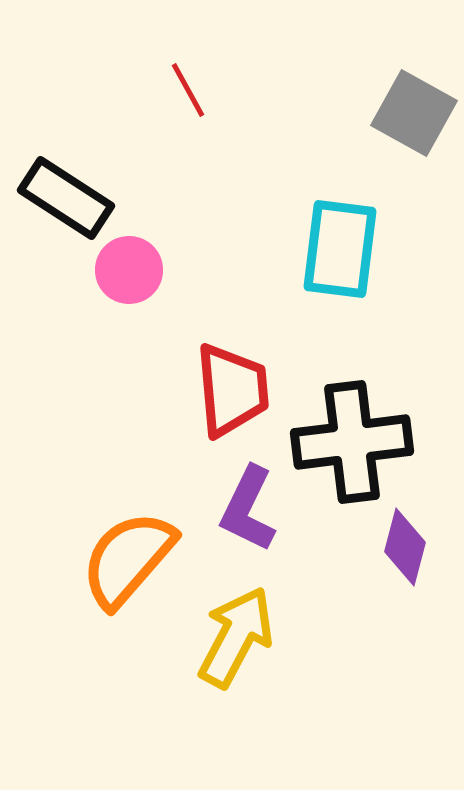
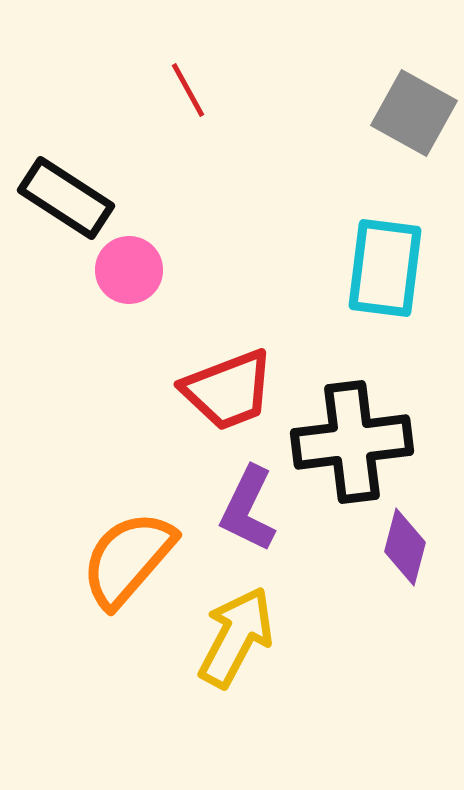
cyan rectangle: moved 45 px right, 19 px down
red trapezoid: moved 4 px left; rotated 74 degrees clockwise
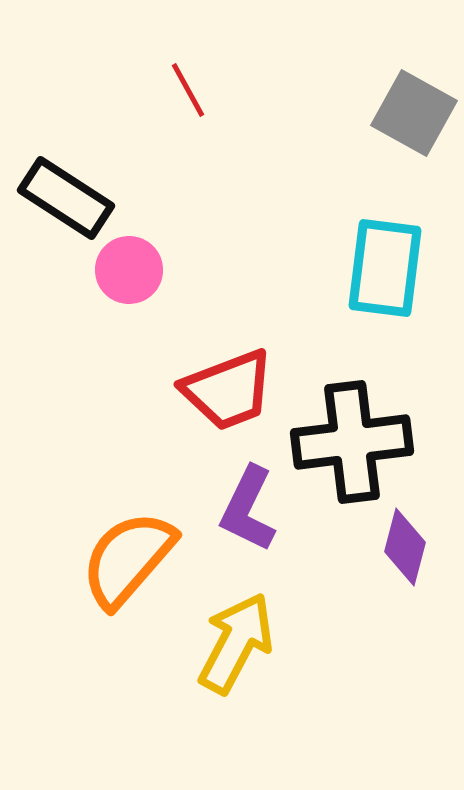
yellow arrow: moved 6 px down
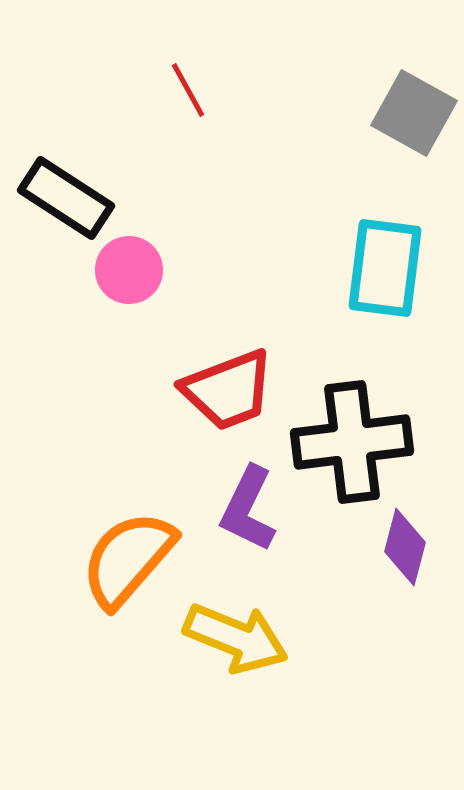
yellow arrow: moved 5 px up; rotated 84 degrees clockwise
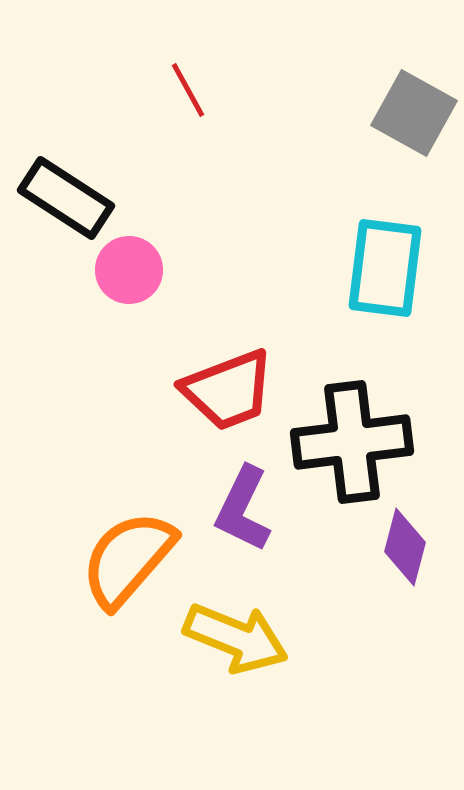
purple L-shape: moved 5 px left
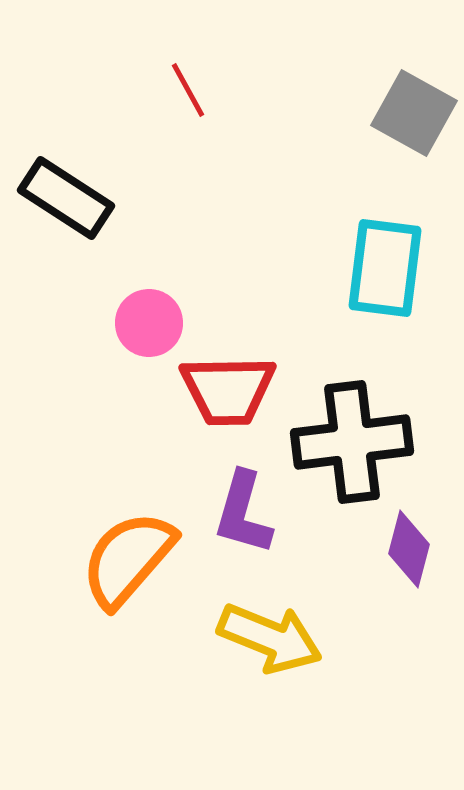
pink circle: moved 20 px right, 53 px down
red trapezoid: rotated 20 degrees clockwise
purple L-shape: moved 4 px down; rotated 10 degrees counterclockwise
purple diamond: moved 4 px right, 2 px down
yellow arrow: moved 34 px right
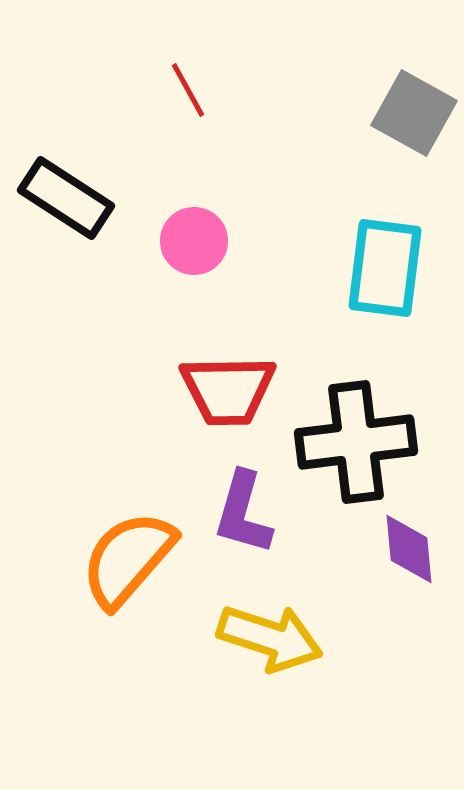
pink circle: moved 45 px right, 82 px up
black cross: moved 4 px right
purple diamond: rotated 20 degrees counterclockwise
yellow arrow: rotated 4 degrees counterclockwise
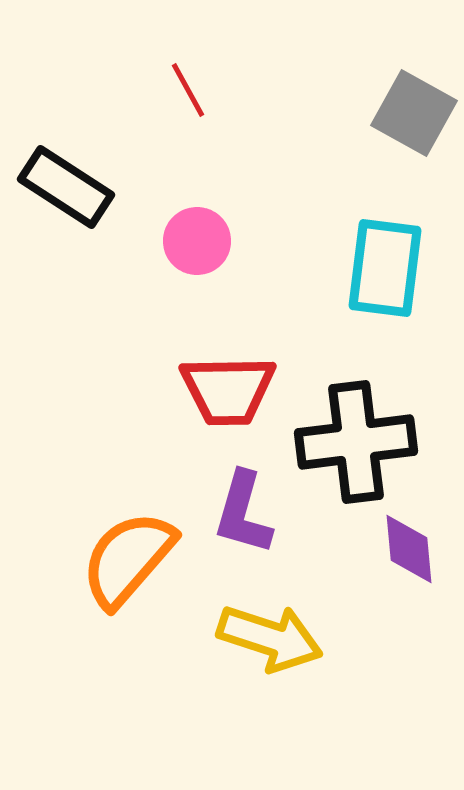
black rectangle: moved 11 px up
pink circle: moved 3 px right
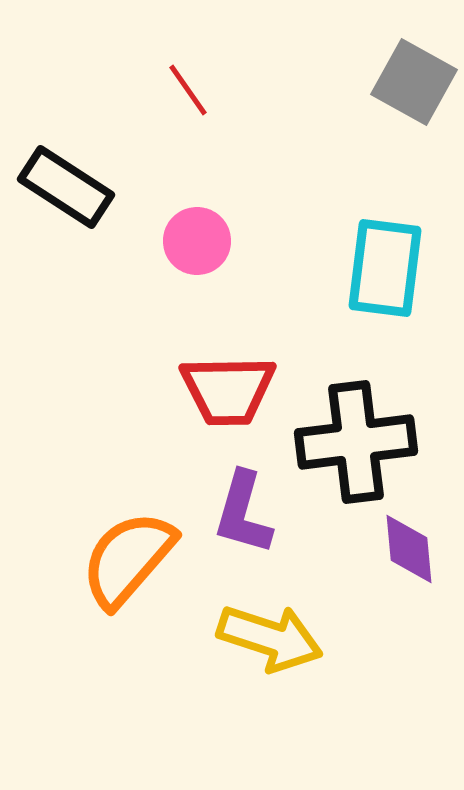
red line: rotated 6 degrees counterclockwise
gray square: moved 31 px up
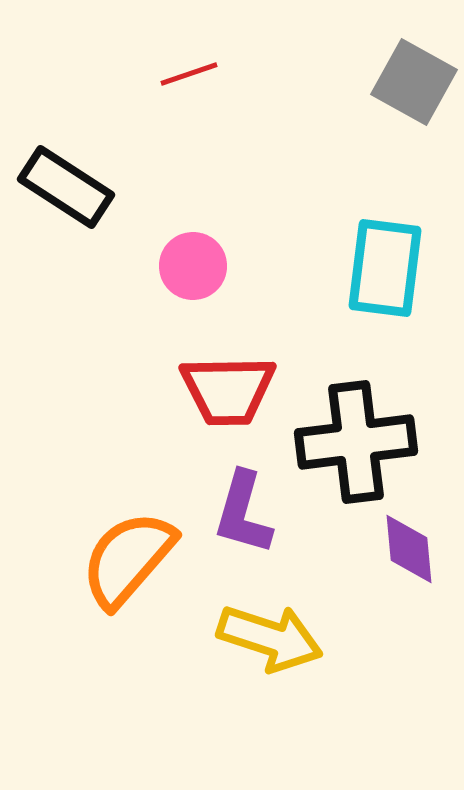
red line: moved 1 px right, 16 px up; rotated 74 degrees counterclockwise
pink circle: moved 4 px left, 25 px down
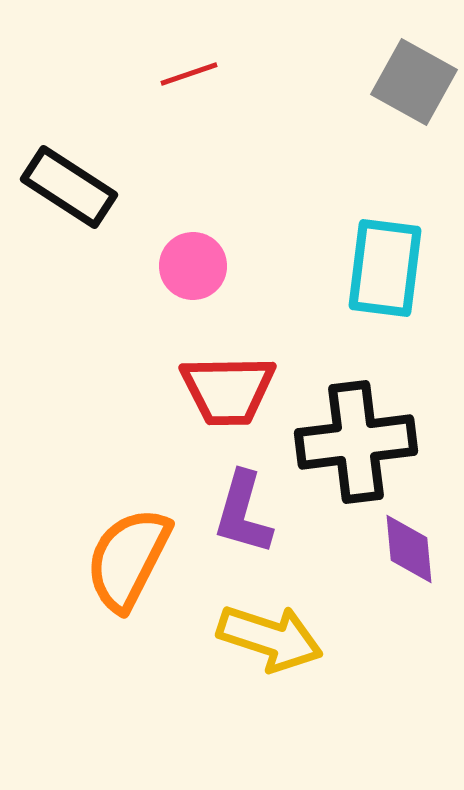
black rectangle: moved 3 px right
orange semicircle: rotated 14 degrees counterclockwise
